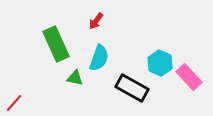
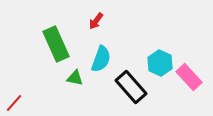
cyan semicircle: moved 2 px right, 1 px down
black rectangle: moved 1 px left, 1 px up; rotated 20 degrees clockwise
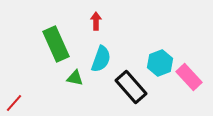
red arrow: rotated 144 degrees clockwise
cyan hexagon: rotated 15 degrees clockwise
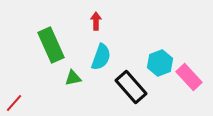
green rectangle: moved 5 px left, 1 px down
cyan semicircle: moved 2 px up
green triangle: moved 2 px left; rotated 24 degrees counterclockwise
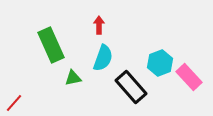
red arrow: moved 3 px right, 4 px down
cyan semicircle: moved 2 px right, 1 px down
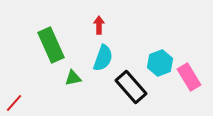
pink rectangle: rotated 12 degrees clockwise
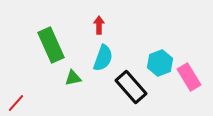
red line: moved 2 px right
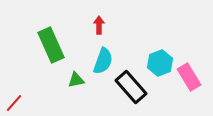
cyan semicircle: moved 3 px down
green triangle: moved 3 px right, 2 px down
red line: moved 2 px left
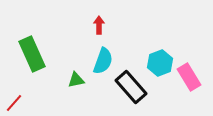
green rectangle: moved 19 px left, 9 px down
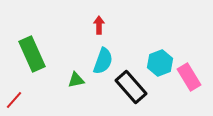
red line: moved 3 px up
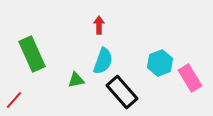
pink rectangle: moved 1 px right, 1 px down
black rectangle: moved 9 px left, 5 px down
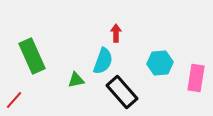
red arrow: moved 17 px right, 8 px down
green rectangle: moved 2 px down
cyan hexagon: rotated 15 degrees clockwise
pink rectangle: moved 6 px right; rotated 40 degrees clockwise
